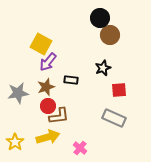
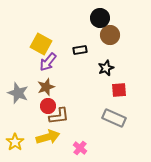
black star: moved 3 px right
black rectangle: moved 9 px right, 30 px up; rotated 16 degrees counterclockwise
gray star: rotated 30 degrees clockwise
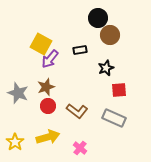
black circle: moved 2 px left
purple arrow: moved 2 px right, 3 px up
brown L-shape: moved 18 px right, 5 px up; rotated 45 degrees clockwise
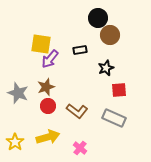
yellow square: rotated 20 degrees counterclockwise
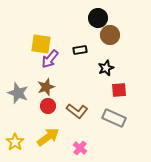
yellow arrow: rotated 20 degrees counterclockwise
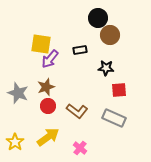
black star: rotated 28 degrees clockwise
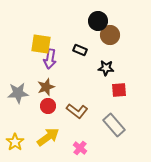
black circle: moved 3 px down
black rectangle: rotated 32 degrees clockwise
purple arrow: rotated 30 degrees counterclockwise
gray star: rotated 25 degrees counterclockwise
gray rectangle: moved 7 px down; rotated 25 degrees clockwise
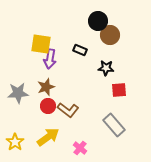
brown L-shape: moved 9 px left, 1 px up
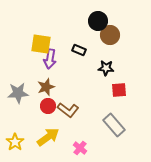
black rectangle: moved 1 px left
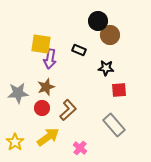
red circle: moved 6 px left, 2 px down
brown L-shape: rotated 80 degrees counterclockwise
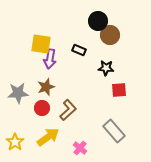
gray rectangle: moved 6 px down
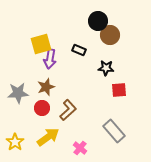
yellow square: rotated 25 degrees counterclockwise
